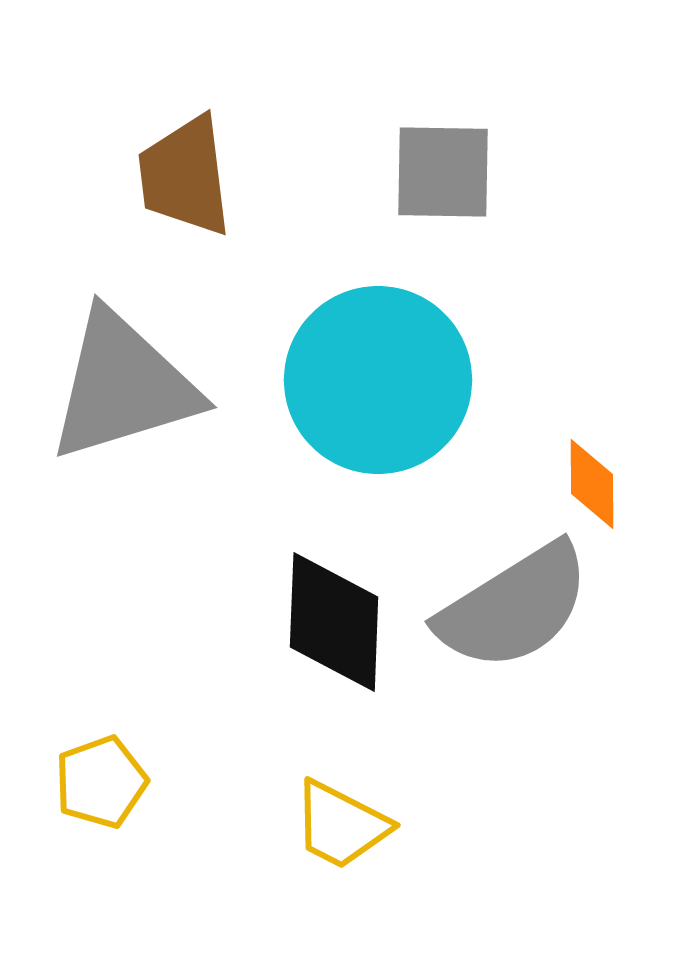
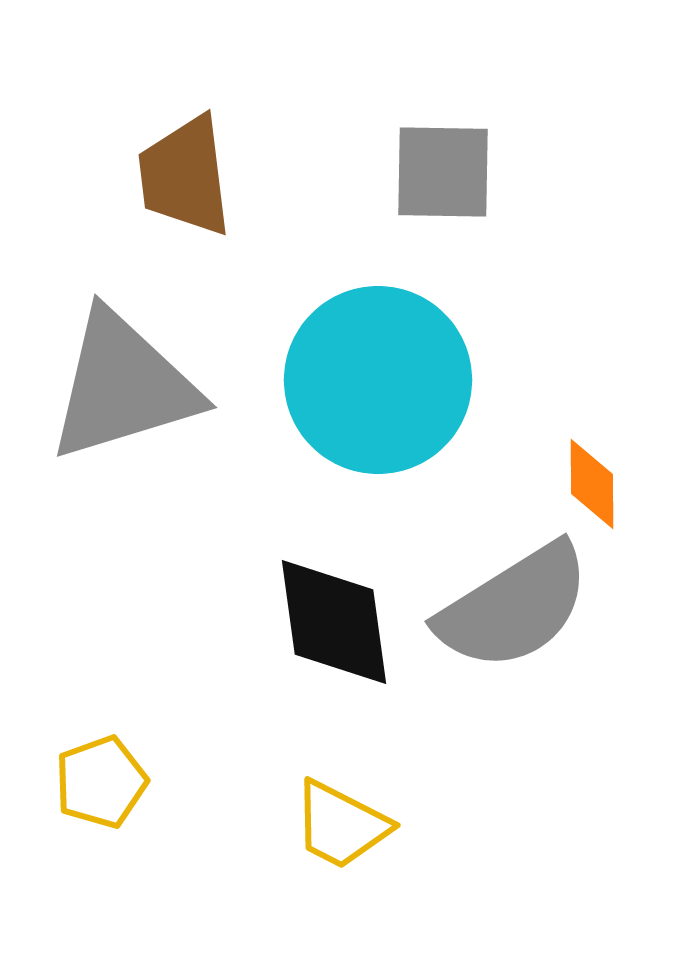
black diamond: rotated 10 degrees counterclockwise
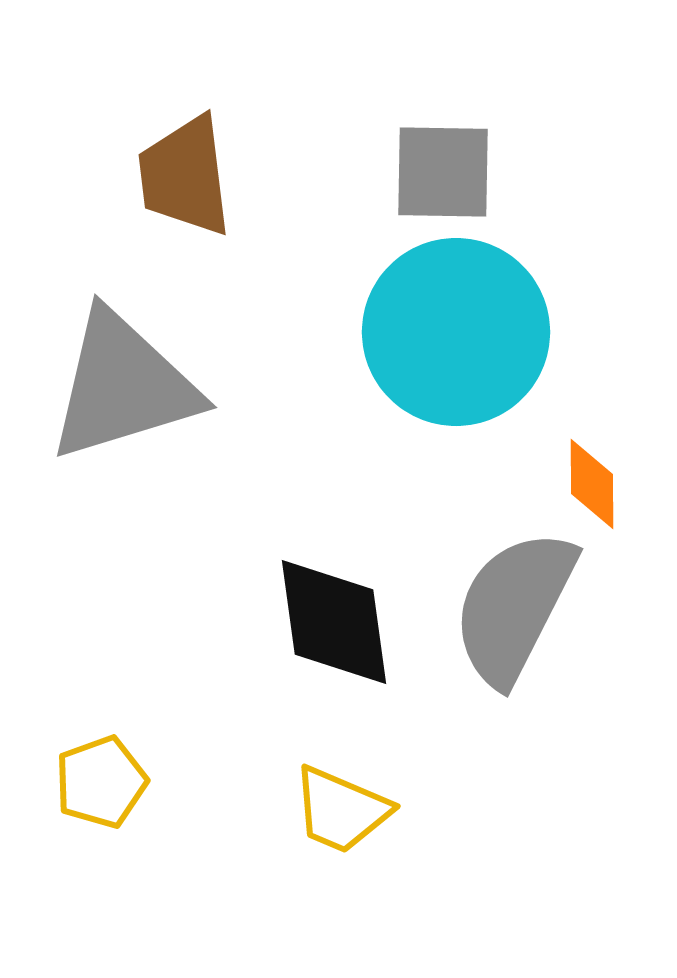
cyan circle: moved 78 px right, 48 px up
gray semicircle: rotated 149 degrees clockwise
yellow trapezoid: moved 15 px up; rotated 4 degrees counterclockwise
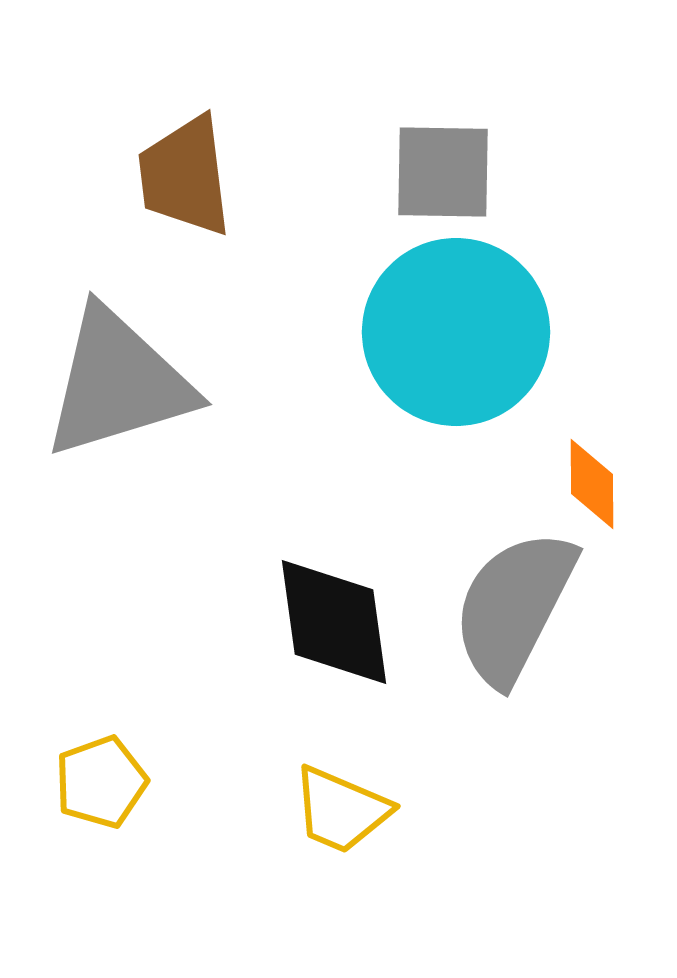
gray triangle: moved 5 px left, 3 px up
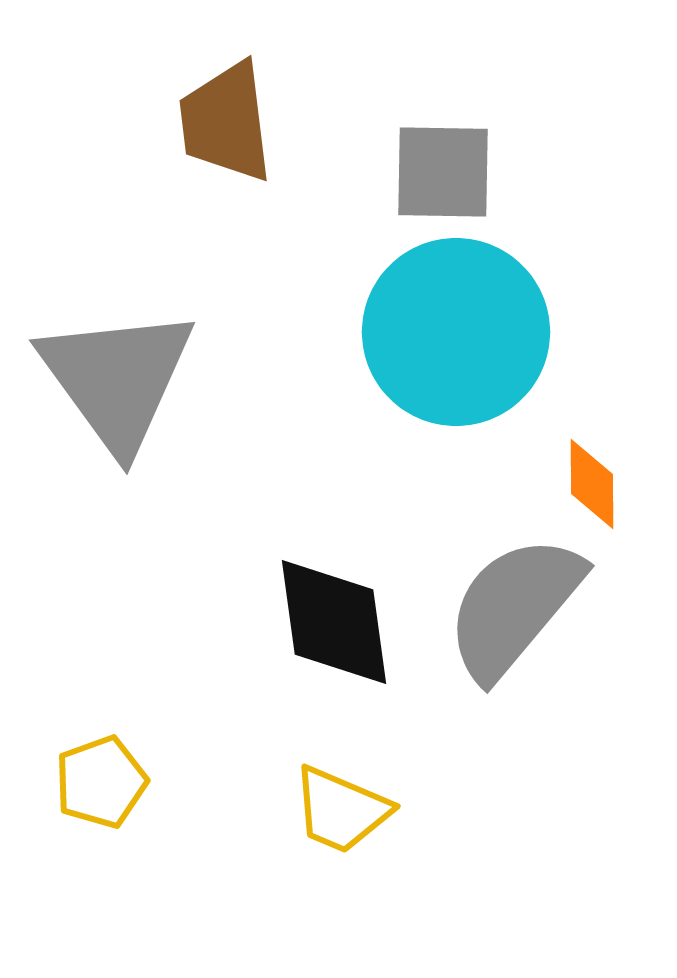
brown trapezoid: moved 41 px right, 54 px up
gray triangle: moved 1 px left, 4 px up; rotated 49 degrees counterclockwise
gray semicircle: rotated 13 degrees clockwise
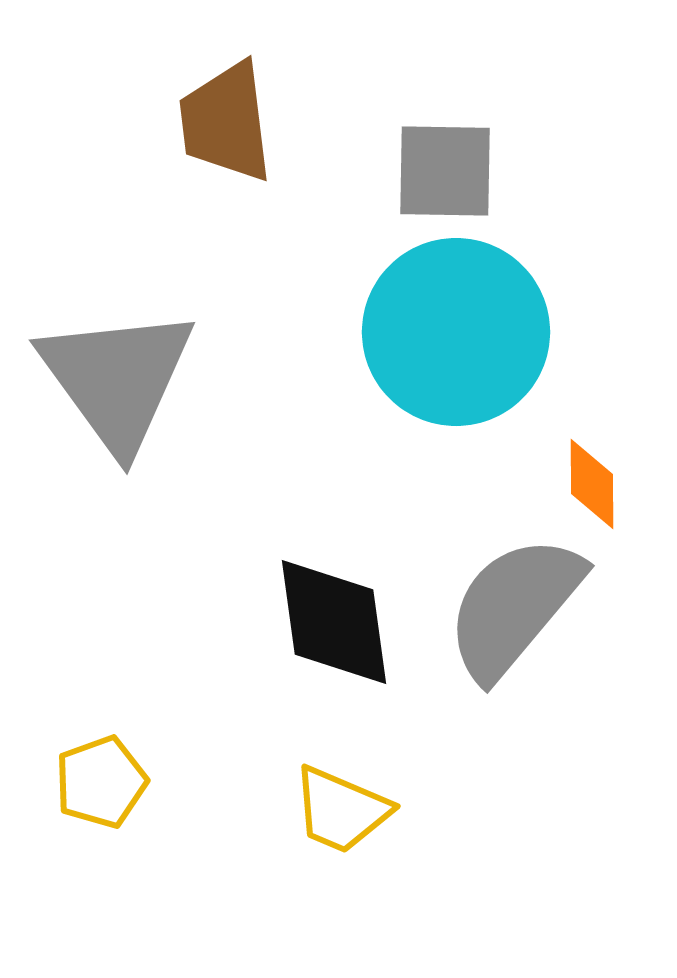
gray square: moved 2 px right, 1 px up
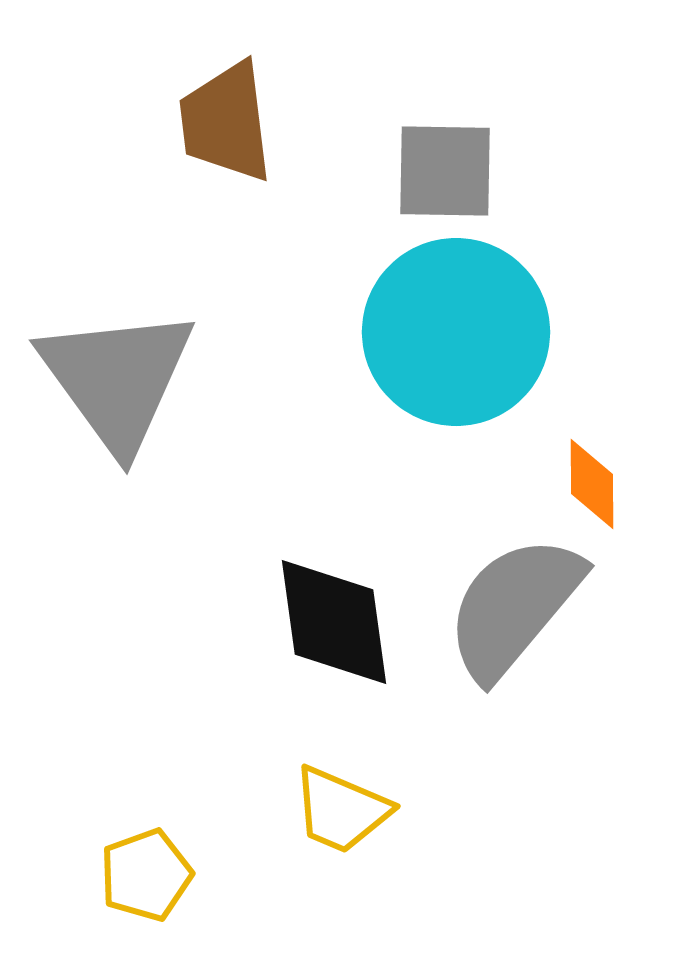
yellow pentagon: moved 45 px right, 93 px down
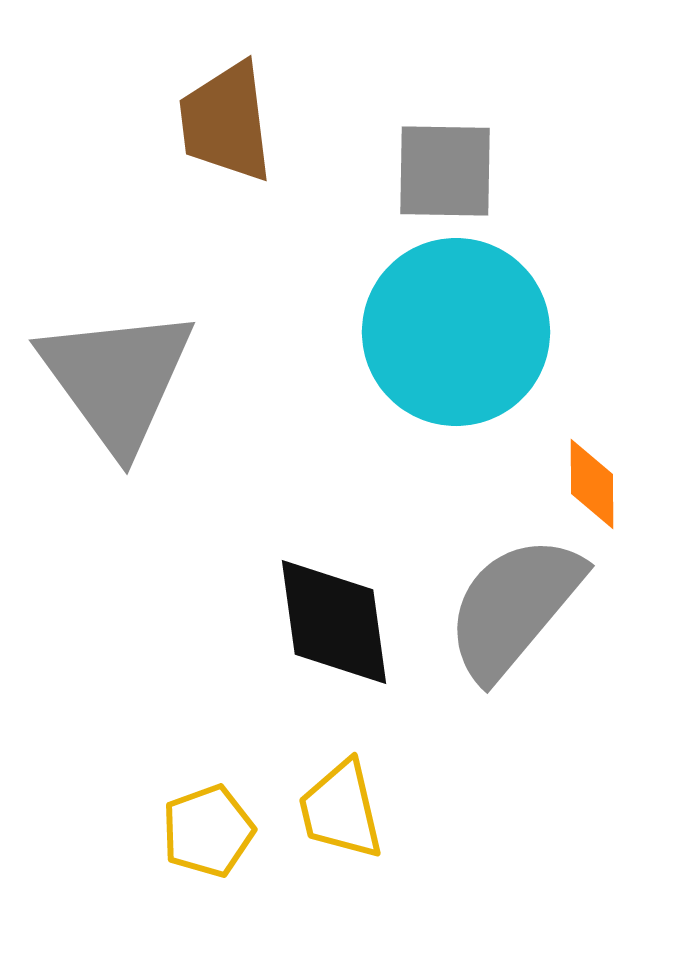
yellow trapezoid: rotated 54 degrees clockwise
yellow pentagon: moved 62 px right, 44 px up
